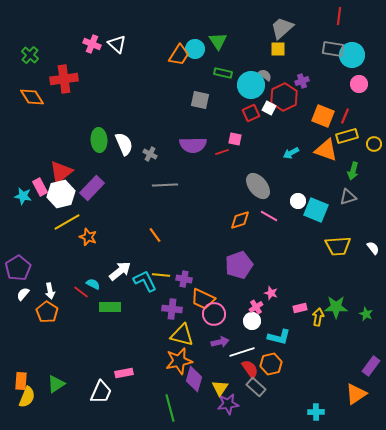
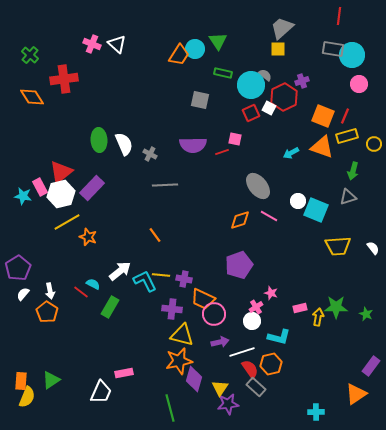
orange triangle at (326, 150): moved 4 px left, 3 px up
green rectangle at (110, 307): rotated 60 degrees counterclockwise
green triangle at (56, 384): moved 5 px left, 4 px up
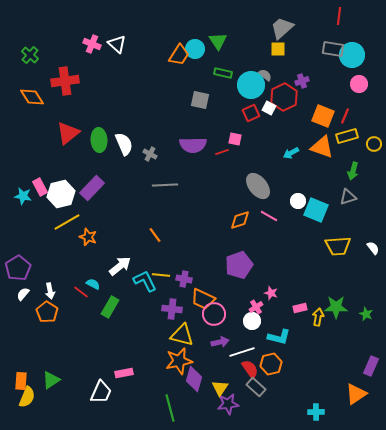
red cross at (64, 79): moved 1 px right, 2 px down
red triangle at (61, 172): moved 7 px right, 39 px up
white arrow at (120, 271): moved 5 px up
purple rectangle at (371, 366): rotated 12 degrees counterclockwise
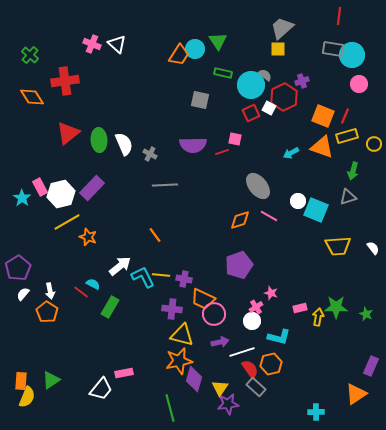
cyan star at (23, 196): moved 1 px left, 2 px down; rotated 24 degrees clockwise
cyan L-shape at (145, 281): moved 2 px left, 4 px up
white trapezoid at (101, 392): moved 3 px up; rotated 15 degrees clockwise
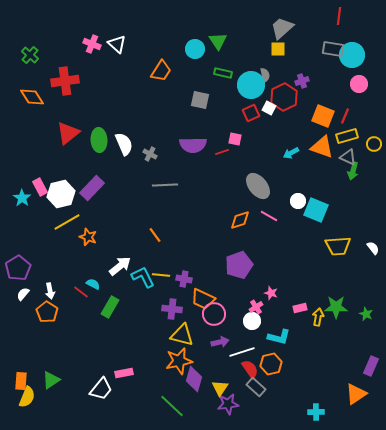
orange trapezoid at (179, 55): moved 18 px left, 16 px down
gray semicircle at (265, 75): rotated 40 degrees clockwise
gray triangle at (348, 197): moved 40 px up; rotated 42 degrees clockwise
green line at (170, 408): moved 2 px right, 2 px up; rotated 32 degrees counterclockwise
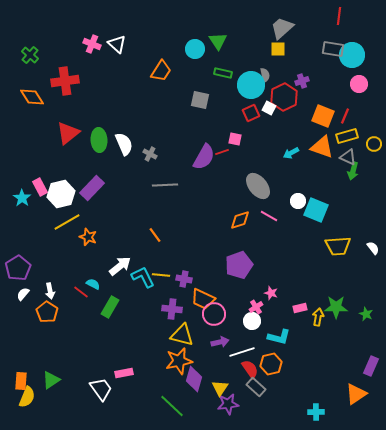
purple semicircle at (193, 145): moved 11 px right, 12 px down; rotated 60 degrees counterclockwise
white trapezoid at (101, 389): rotated 75 degrees counterclockwise
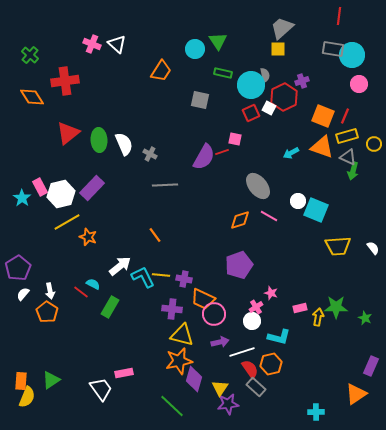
green star at (366, 314): moved 1 px left, 4 px down
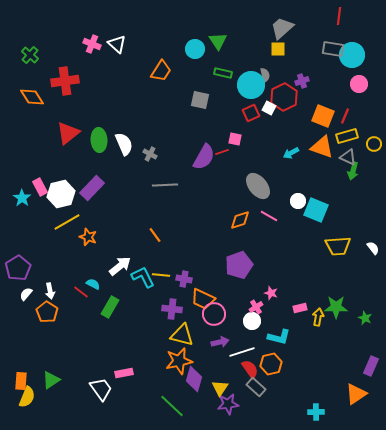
white semicircle at (23, 294): moved 3 px right
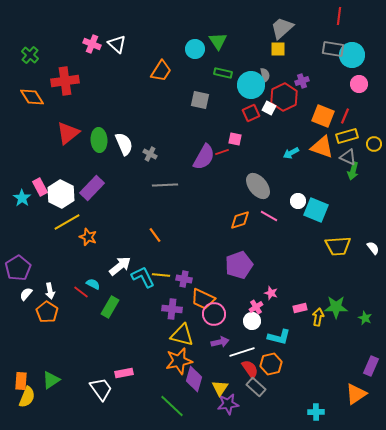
white hexagon at (61, 194): rotated 20 degrees counterclockwise
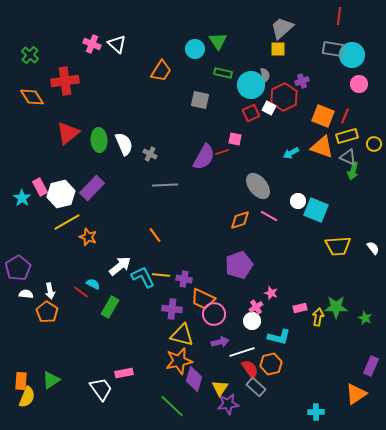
white hexagon at (61, 194): rotated 20 degrees clockwise
white semicircle at (26, 294): rotated 56 degrees clockwise
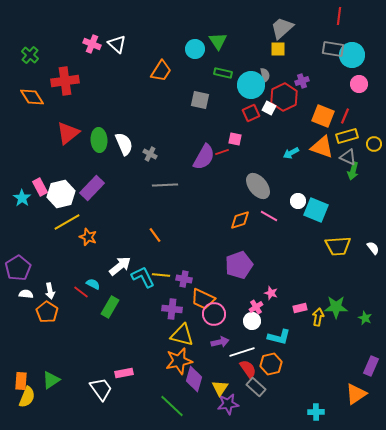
red semicircle at (250, 369): moved 2 px left
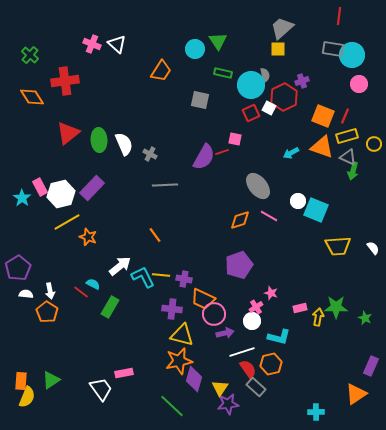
purple arrow at (220, 342): moved 5 px right, 9 px up
